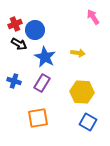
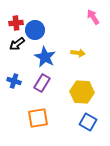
red cross: moved 1 px right, 1 px up; rotated 16 degrees clockwise
black arrow: moved 2 px left; rotated 112 degrees clockwise
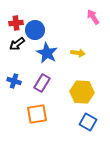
blue star: moved 2 px right, 4 px up
orange square: moved 1 px left, 4 px up
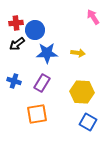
blue star: rotated 30 degrees counterclockwise
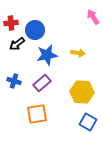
red cross: moved 5 px left
blue star: moved 2 px down; rotated 10 degrees counterclockwise
purple rectangle: rotated 18 degrees clockwise
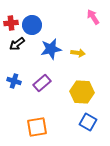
blue circle: moved 3 px left, 5 px up
blue star: moved 4 px right, 6 px up
orange square: moved 13 px down
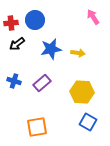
blue circle: moved 3 px right, 5 px up
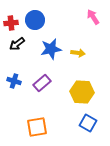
blue square: moved 1 px down
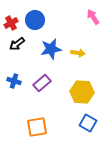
red cross: rotated 24 degrees counterclockwise
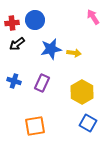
red cross: moved 1 px right; rotated 24 degrees clockwise
yellow arrow: moved 4 px left
purple rectangle: rotated 24 degrees counterclockwise
yellow hexagon: rotated 25 degrees clockwise
orange square: moved 2 px left, 1 px up
